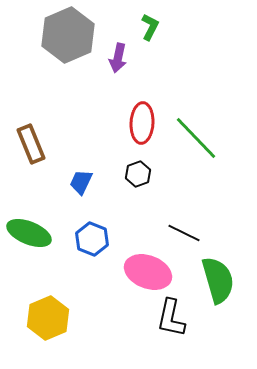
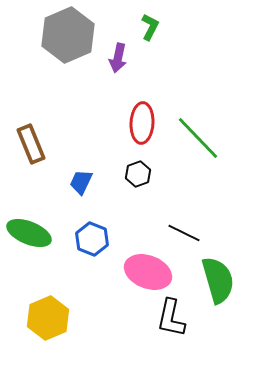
green line: moved 2 px right
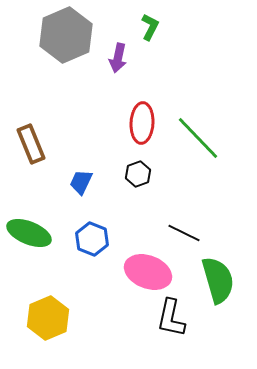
gray hexagon: moved 2 px left
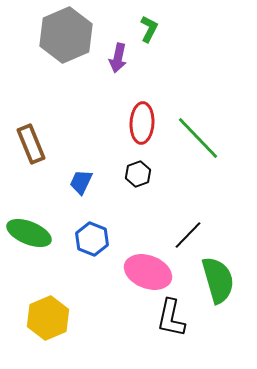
green L-shape: moved 1 px left, 2 px down
black line: moved 4 px right, 2 px down; rotated 72 degrees counterclockwise
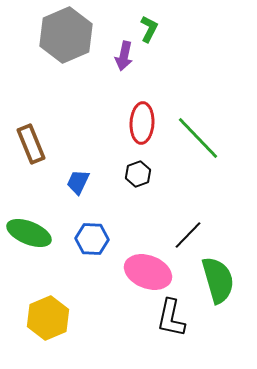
purple arrow: moved 6 px right, 2 px up
blue trapezoid: moved 3 px left
blue hexagon: rotated 20 degrees counterclockwise
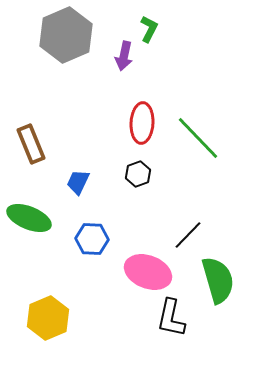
green ellipse: moved 15 px up
